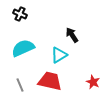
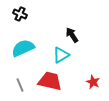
cyan triangle: moved 2 px right
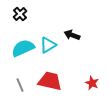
black cross: rotated 24 degrees clockwise
black arrow: rotated 35 degrees counterclockwise
cyan triangle: moved 13 px left, 10 px up
red star: moved 1 px left, 1 px down
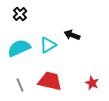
cyan semicircle: moved 4 px left
